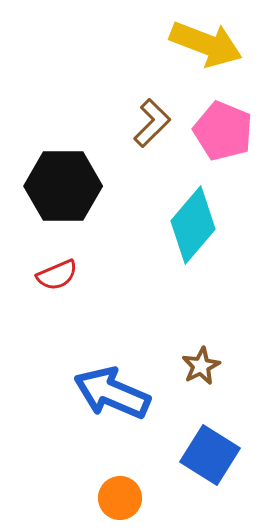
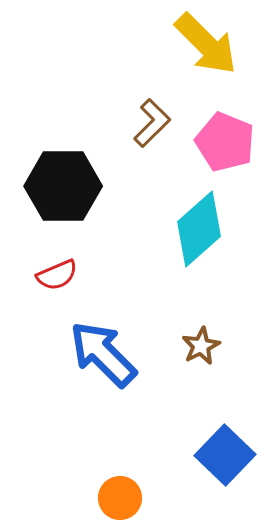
yellow arrow: rotated 24 degrees clockwise
pink pentagon: moved 2 px right, 11 px down
cyan diamond: moved 6 px right, 4 px down; rotated 8 degrees clockwise
brown star: moved 20 px up
blue arrow: moved 9 px left, 39 px up; rotated 22 degrees clockwise
blue square: moved 15 px right; rotated 12 degrees clockwise
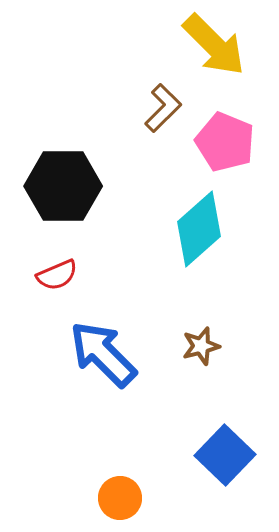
yellow arrow: moved 8 px right, 1 px down
brown L-shape: moved 11 px right, 15 px up
brown star: rotated 12 degrees clockwise
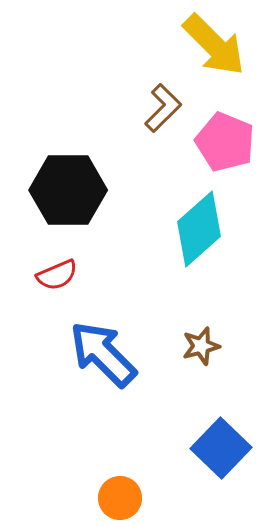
black hexagon: moved 5 px right, 4 px down
blue square: moved 4 px left, 7 px up
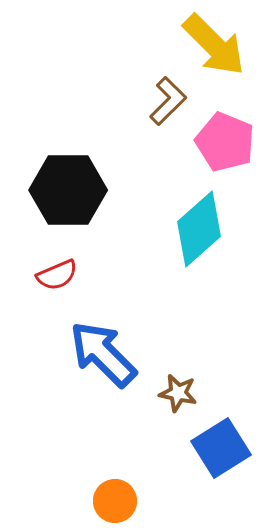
brown L-shape: moved 5 px right, 7 px up
brown star: moved 23 px left, 47 px down; rotated 27 degrees clockwise
blue square: rotated 14 degrees clockwise
orange circle: moved 5 px left, 3 px down
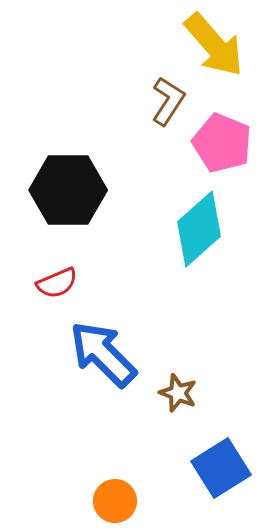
yellow arrow: rotated 4 degrees clockwise
brown L-shape: rotated 12 degrees counterclockwise
pink pentagon: moved 3 px left, 1 px down
red semicircle: moved 8 px down
brown star: rotated 9 degrees clockwise
blue square: moved 20 px down
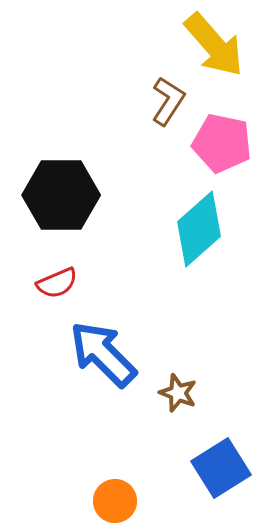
pink pentagon: rotated 10 degrees counterclockwise
black hexagon: moved 7 px left, 5 px down
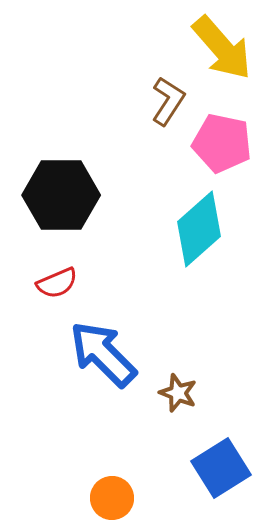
yellow arrow: moved 8 px right, 3 px down
orange circle: moved 3 px left, 3 px up
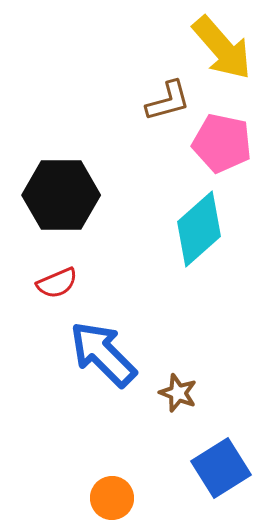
brown L-shape: rotated 42 degrees clockwise
